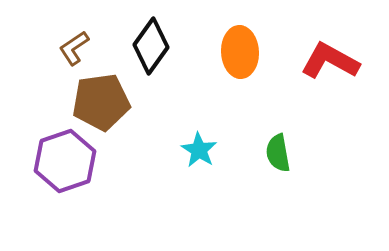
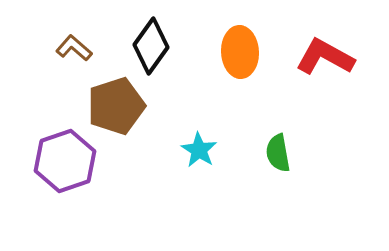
brown L-shape: rotated 75 degrees clockwise
red L-shape: moved 5 px left, 4 px up
brown pentagon: moved 15 px right, 4 px down; rotated 10 degrees counterclockwise
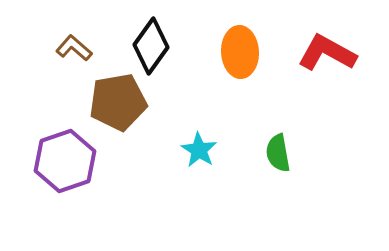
red L-shape: moved 2 px right, 4 px up
brown pentagon: moved 2 px right, 4 px up; rotated 8 degrees clockwise
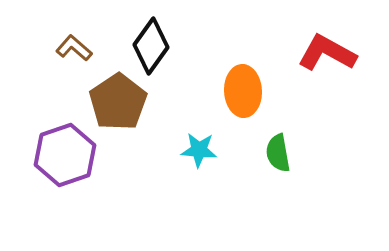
orange ellipse: moved 3 px right, 39 px down
brown pentagon: rotated 24 degrees counterclockwise
cyan star: rotated 27 degrees counterclockwise
purple hexagon: moved 6 px up
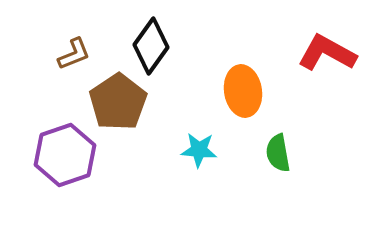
brown L-shape: moved 6 px down; rotated 117 degrees clockwise
orange ellipse: rotated 6 degrees counterclockwise
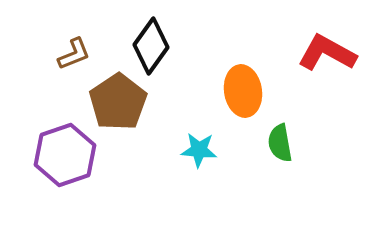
green semicircle: moved 2 px right, 10 px up
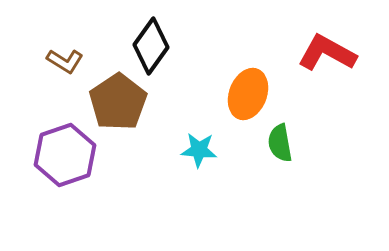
brown L-shape: moved 9 px left, 7 px down; rotated 54 degrees clockwise
orange ellipse: moved 5 px right, 3 px down; rotated 30 degrees clockwise
